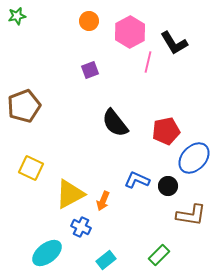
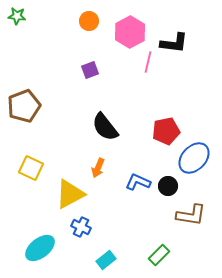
green star: rotated 18 degrees clockwise
black L-shape: rotated 52 degrees counterclockwise
black semicircle: moved 10 px left, 4 px down
blue L-shape: moved 1 px right, 2 px down
orange arrow: moved 5 px left, 33 px up
cyan ellipse: moved 7 px left, 5 px up
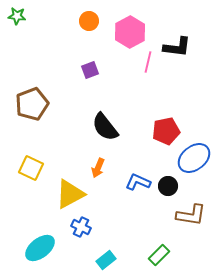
black L-shape: moved 3 px right, 4 px down
brown pentagon: moved 8 px right, 2 px up
blue ellipse: rotated 8 degrees clockwise
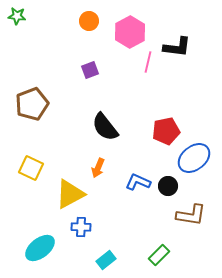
blue cross: rotated 24 degrees counterclockwise
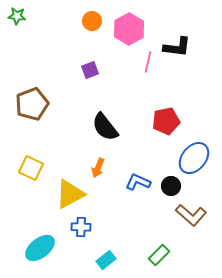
orange circle: moved 3 px right
pink hexagon: moved 1 px left, 3 px up
red pentagon: moved 10 px up
blue ellipse: rotated 12 degrees counterclockwise
black circle: moved 3 px right
brown L-shape: rotated 32 degrees clockwise
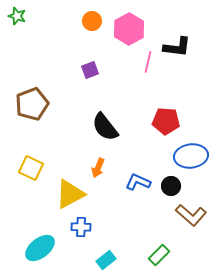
green star: rotated 12 degrees clockwise
red pentagon: rotated 16 degrees clockwise
blue ellipse: moved 3 px left, 2 px up; rotated 44 degrees clockwise
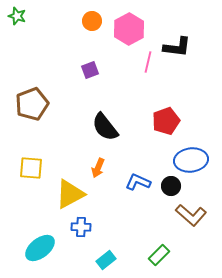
red pentagon: rotated 24 degrees counterclockwise
blue ellipse: moved 4 px down
yellow square: rotated 20 degrees counterclockwise
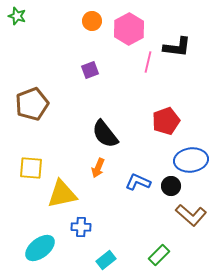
black semicircle: moved 7 px down
yellow triangle: moved 8 px left; rotated 16 degrees clockwise
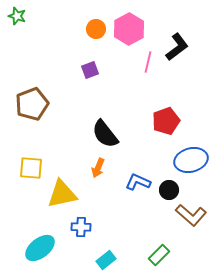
orange circle: moved 4 px right, 8 px down
black L-shape: rotated 44 degrees counterclockwise
blue ellipse: rotated 8 degrees counterclockwise
black circle: moved 2 px left, 4 px down
